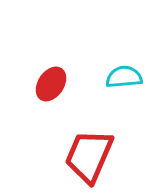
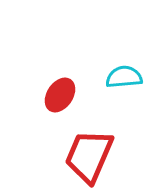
red ellipse: moved 9 px right, 11 px down
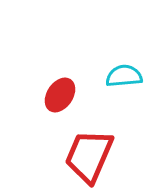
cyan semicircle: moved 1 px up
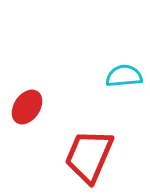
red ellipse: moved 33 px left, 12 px down
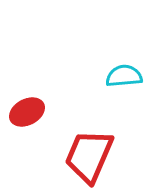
red ellipse: moved 5 px down; rotated 28 degrees clockwise
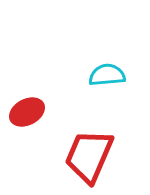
cyan semicircle: moved 17 px left, 1 px up
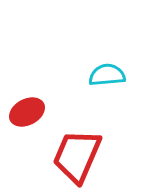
red trapezoid: moved 12 px left
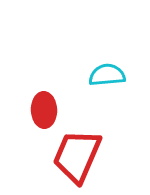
red ellipse: moved 17 px right, 2 px up; rotated 64 degrees counterclockwise
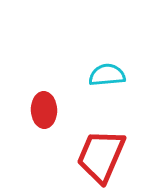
red trapezoid: moved 24 px right
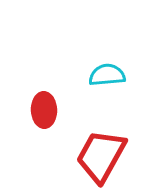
red trapezoid: rotated 6 degrees clockwise
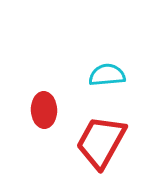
red trapezoid: moved 14 px up
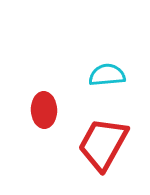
red trapezoid: moved 2 px right, 2 px down
